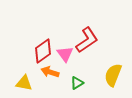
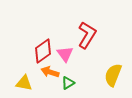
red L-shape: moved 5 px up; rotated 24 degrees counterclockwise
green triangle: moved 9 px left
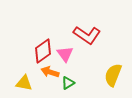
red L-shape: rotated 92 degrees clockwise
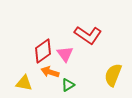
red L-shape: moved 1 px right
green triangle: moved 2 px down
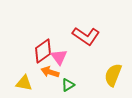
red L-shape: moved 2 px left, 1 px down
pink triangle: moved 6 px left, 3 px down
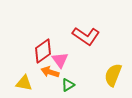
pink triangle: moved 1 px right, 3 px down
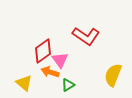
yellow triangle: rotated 30 degrees clockwise
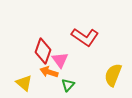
red L-shape: moved 1 px left, 1 px down
red diamond: rotated 35 degrees counterclockwise
orange arrow: moved 1 px left
green triangle: rotated 16 degrees counterclockwise
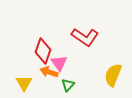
pink triangle: moved 1 px left, 3 px down
yellow triangle: rotated 18 degrees clockwise
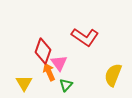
orange arrow: rotated 48 degrees clockwise
green triangle: moved 2 px left
